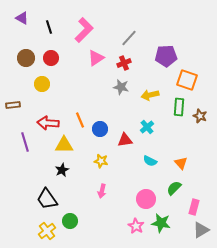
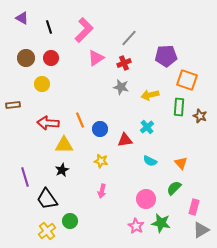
purple line: moved 35 px down
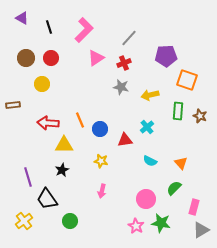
green rectangle: moved 1 px left, 4 px down
purple line: moved 3 px right
yellow cross: moved 23 px left, 10 px up
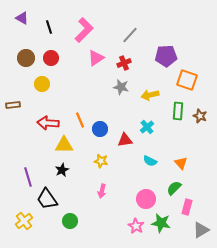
gray line: moved 1 px right, 3 px up
pink rectangle: moved 7 px left
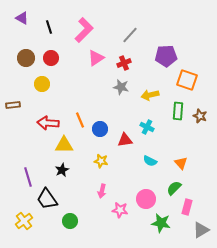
cyan cross: rotated 24 degrees counterclockwise
pink star: moved 16 px left, 16 px up; rotated 21 degrees counterclockwise
